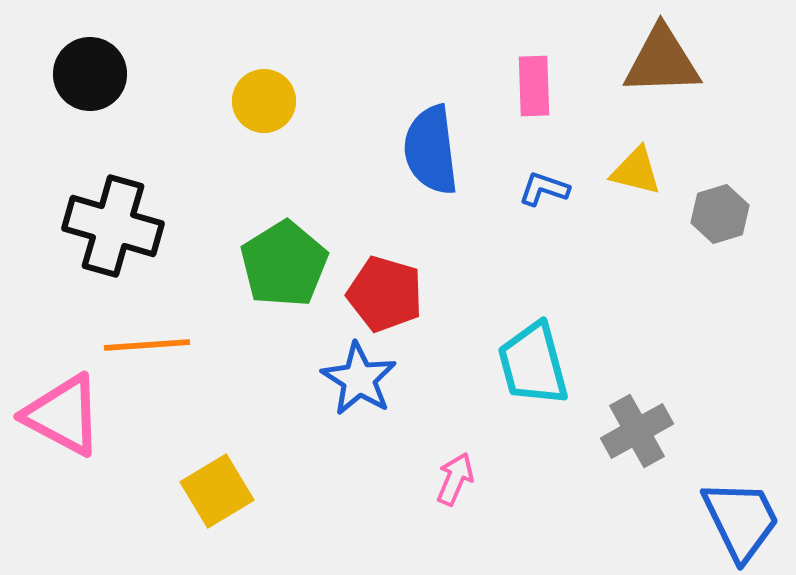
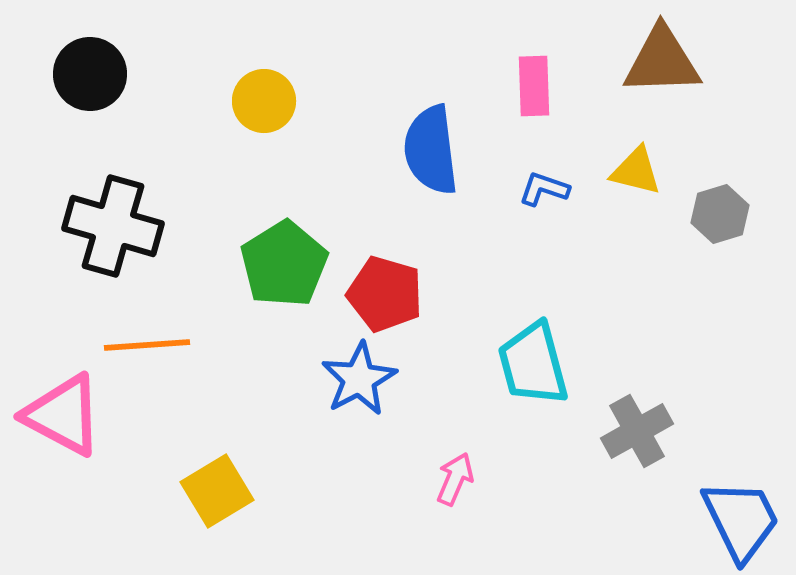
blue star: rotated 12 degrees clockwise
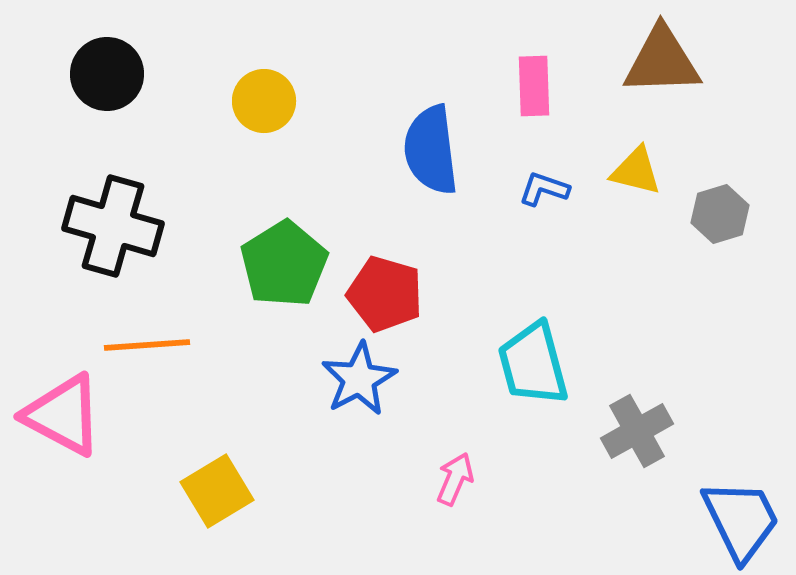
black circle: moved 17 px right
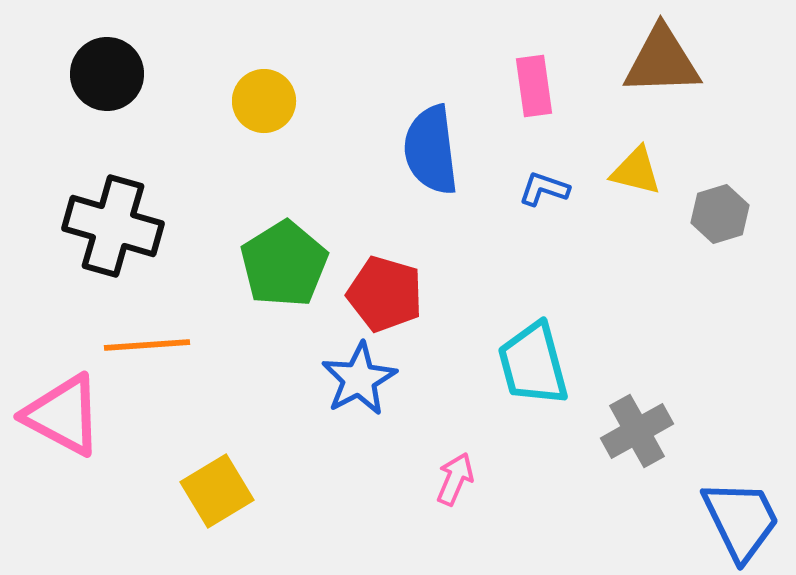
pink rectangle: rotated 6 degrees counterclockwise
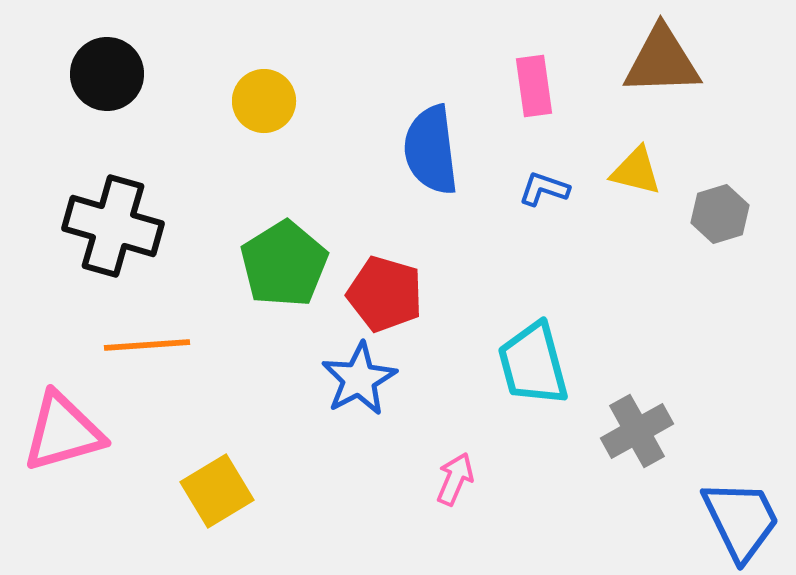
pink triangle: moved 17 px down; rotated 44 degrees counterclockwise
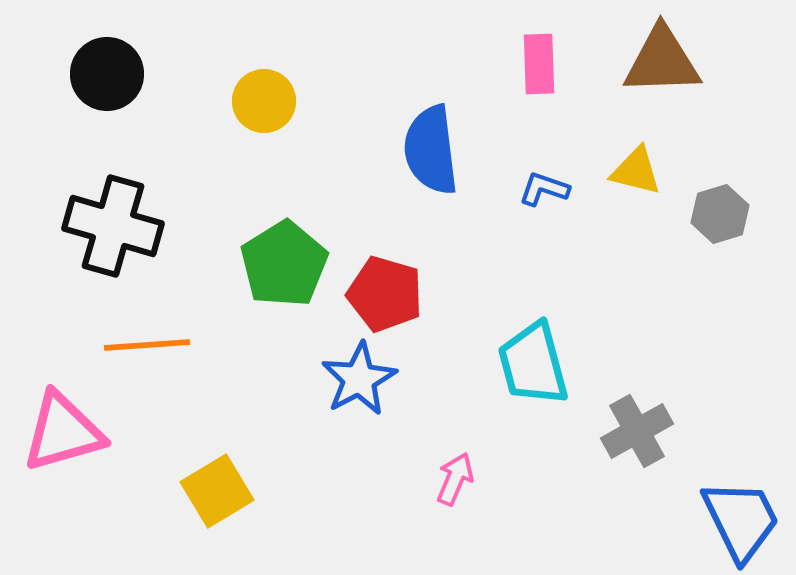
pink rectangle: moved 5 px right, 22 px up; rotated 6 degrees clockwise
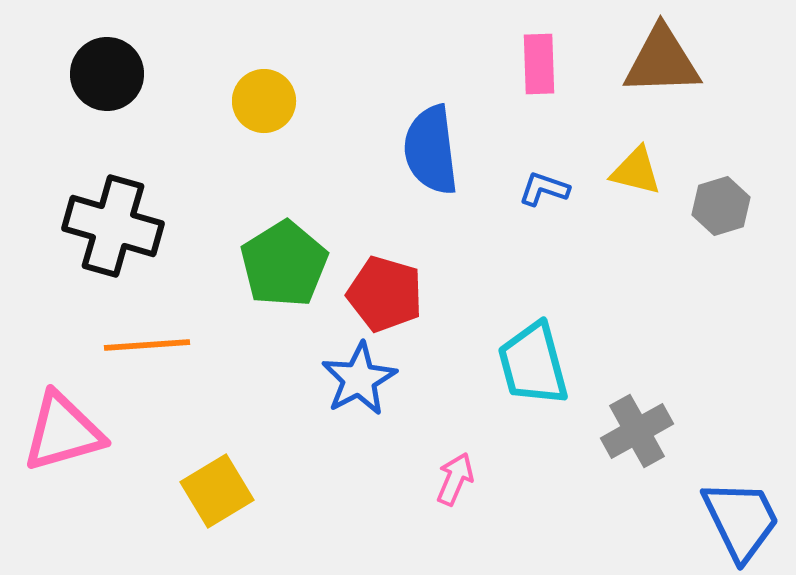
gray hexagon: moved 1 px right, 8 px up
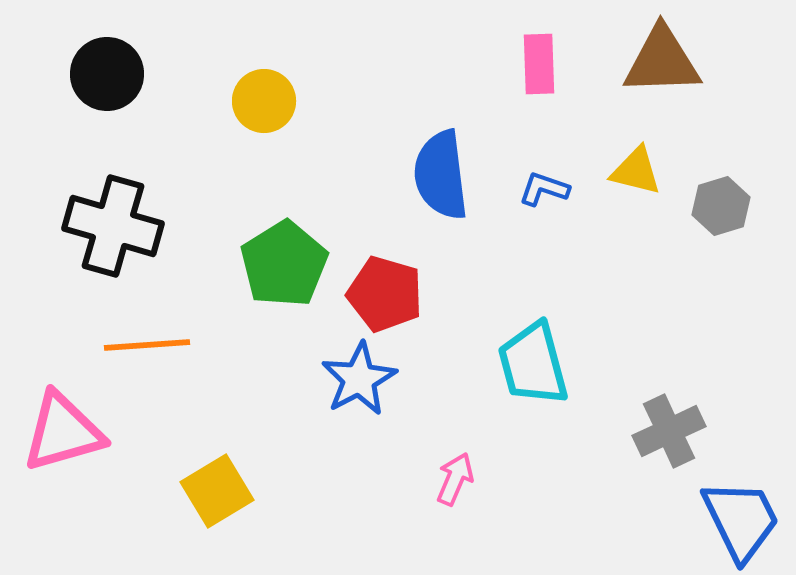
blue semicircle: moved 10 px right, 25 px down
gray cross: moved 32 px right; rotated 4 degrees clockwise
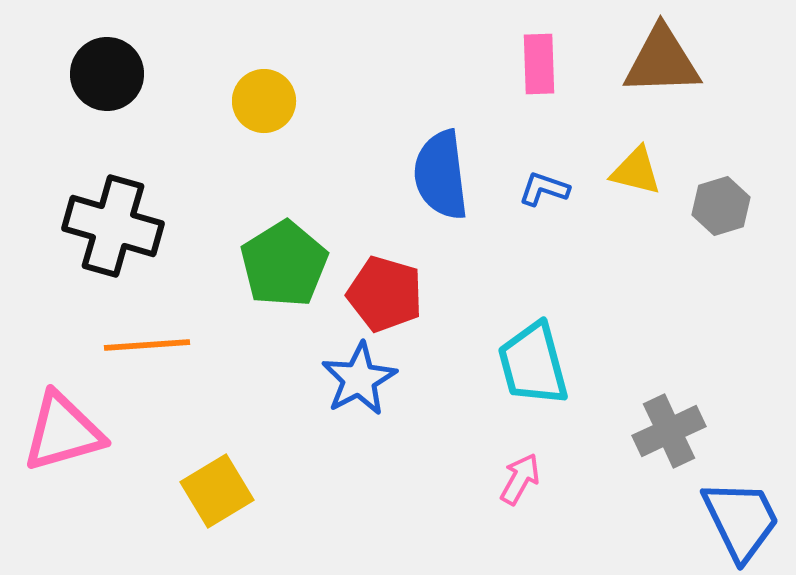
pink arrow: moved 65 px right; rotated 6 degrees clockwise
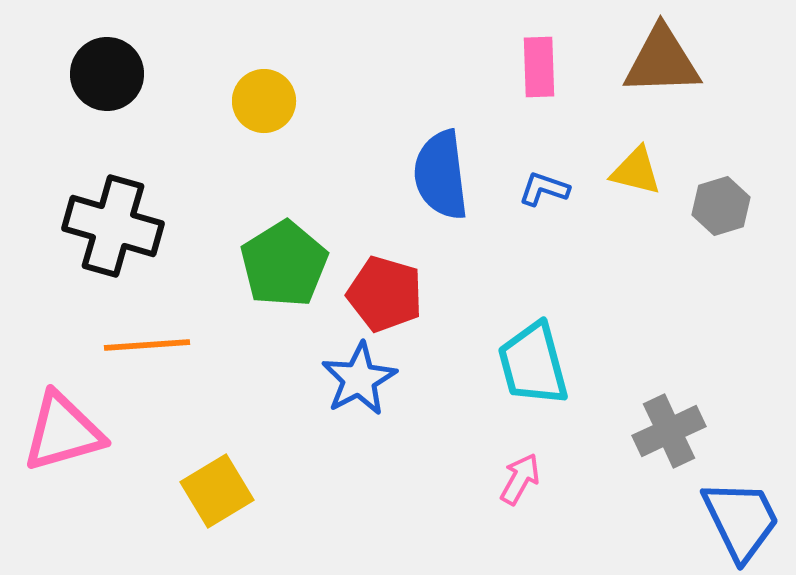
pink rectangle: moved 3 px down
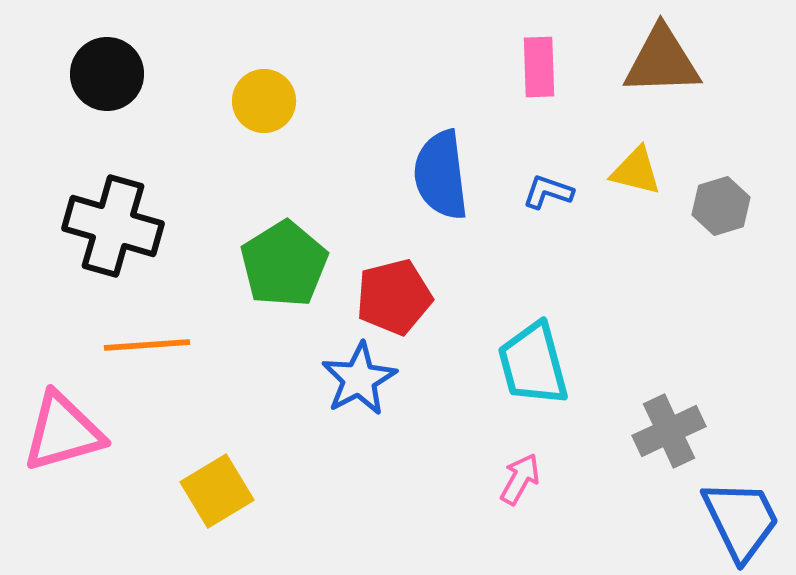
blue L-shape: moved 4 px right, 3 px down
red pentagon: moved 9 px right, 3 px down; rotated 30 degrees counterclockwise
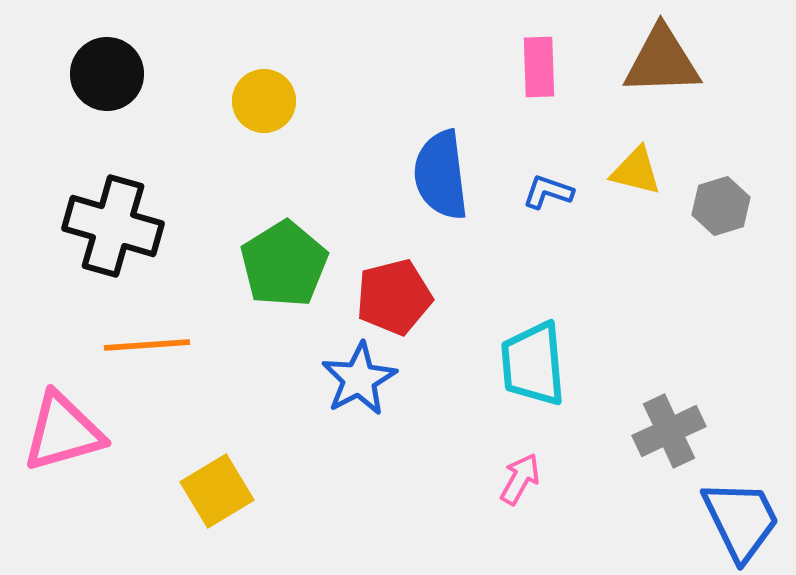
cyan trapezoid: rotated 10 degrees clockwise
